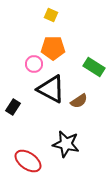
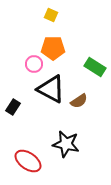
green rectangle: moved 1 px right
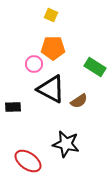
black rectangle: rotated 56 degrees clockwise
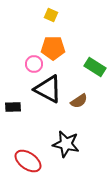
black triangle: moved 3 px left
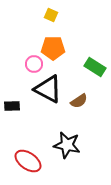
black rectangle: moved 1 px left, 1 px up
black star: moved 1 px right, 1 px down
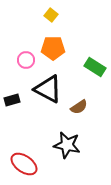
yellow square: rotated 16 degrees clockwise
pink circle: moved 8 px left, 4 px up
brown semicircle: moved 6 px down
black rectangle: moved 6 px up; rotated 14 degrees counterclockwise
red ellipse: moved 4 px left, 3 px down
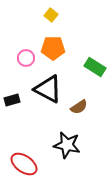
pink circle: moved 2 px up
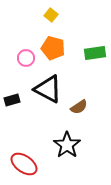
orange pentagon: rotated 15 degrees clockwise
green rectangle: moved 14 px up; rotated 40 degrees counterclockwise
black star: rotated 24 degrees clockwise
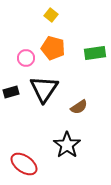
black triangle: moved 4 px left; rotated 36 degrees clockwise
black rectangle: moved 1 px left, 8 px up
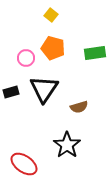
brown semicircle: rotated 18 degrees clockwise
